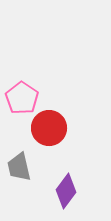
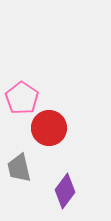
gray trapezoid: moved 1 px down
purple diamond: moved 1 px left
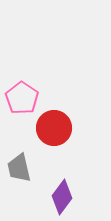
red circle: moved 5 px right
purple diamond: moved 3 px left, 6 px down
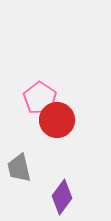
pink pentagon: moved 18 px right
red circle: moved 3 px right, 8 px up
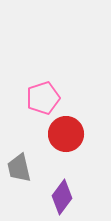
pink pentagon: moved 3 px right; rotated 20 degrees clockwise
red circle: moved 9 px right, 14 px down
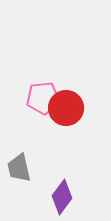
pink pentagon: rotated 12 degrees clockwise
red circle: moved 26 px up
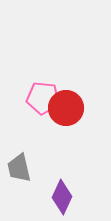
pink pentagon: rotated 12 degrees clockwise
purple diamond: rotated 12 degrees counterclockwise
